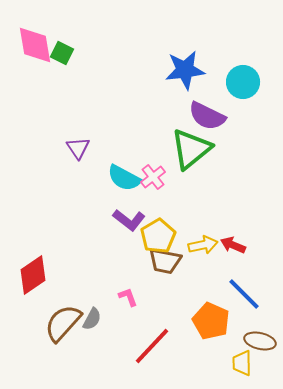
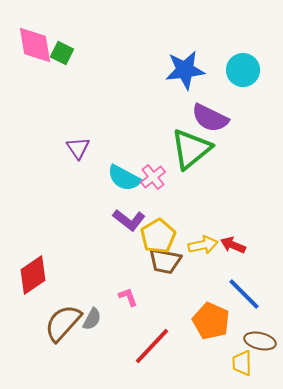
cyan circle: moved 12 px up
purple semicircle: moved 3 px right, 2 px down
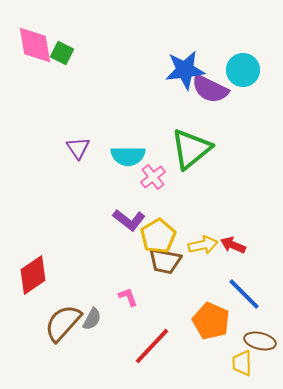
purple semicircle: moved 29 px up
cyan semicircle: moved 4 px right, 22 px up; rotated 28 degrees counterclockwise
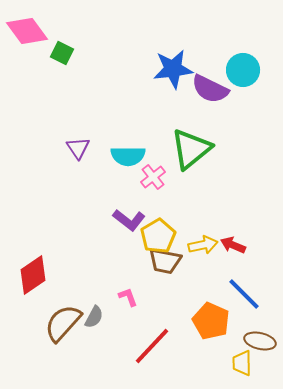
pink diamond: moved 8 px left, 14 px up; rotated 27 degrees counterclockwise
blue star: moved 12 px left, 1 px up
gray semicircle: moved 2 px right, 2 px up
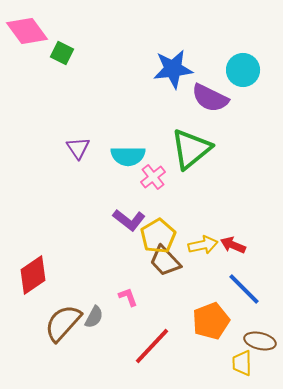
purple semicircle: moved 9 px down
brown trapezoid: rotated 36 degrees clockwise
blue line: moved 5 px up
orange pentagon: rotated 27 degrees clockwise
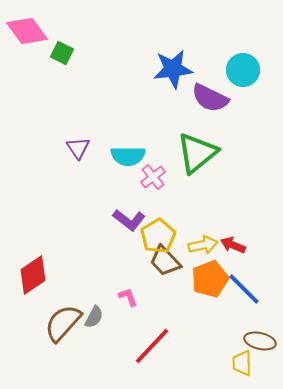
green triangle: moved 6 px right, 4 px down
orange pentagon: moved 1 px left, 42 px up
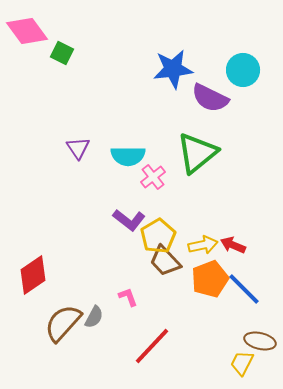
yellow trapezoid: rotated 28 degrees clockwise
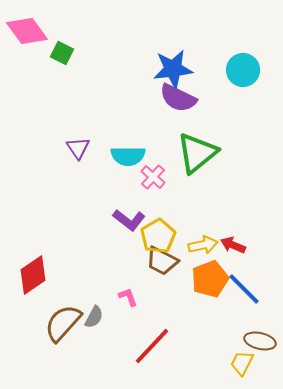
purple semicircle: moved 32 px left
pink cross: rotated 10 degrees counterclockwise
brown trapezoid: moved 3 px left; rotated 20 degrees counterclockwise
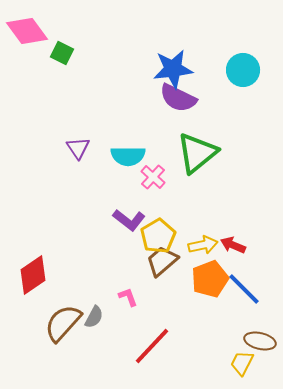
brown trapezoid: rotated 112 degrees clockwise
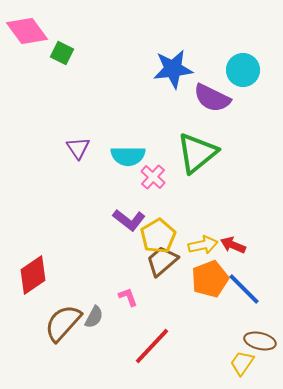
purple semicircle: moved 34 px right
yellow trapezoid: rotated 8 degrees clockwise
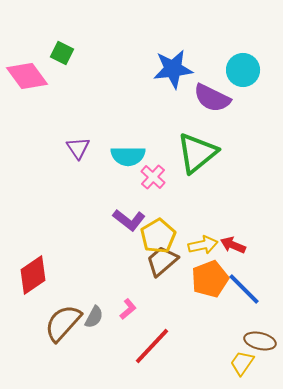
pink diamond: moved 45 px down
pink L-shape: moved 12 px down; rotated 70 degrees clockwise
